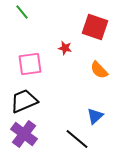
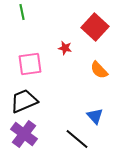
green line: rotated 28 degrees clockwise
red square: rotated 24 degrees clockwise
blue triangle: rotated 30 degrees counterclockwise
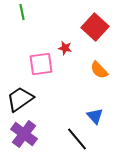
pink square: moved 11 px right
black trapezoid: moved 4 px left, 2 px up; rotated 12 degrees counterclockwise
black line: rotated 10 degrees clockwise
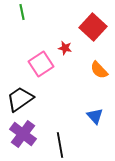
red square: moved 2 px left
pink square: rotated 25 degrees counterclockwise
purple cross: moved 1 px left
black line: moved 17 px left, 6 px down; rotated 30 degrees clockwise
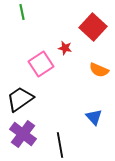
orange semicircle: rotated 24 degrees counterclockwise
blue triangle: moved 1 px left, 1 px down
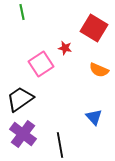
red square: moved 1 px right, 1 px down; rotated 12 degrees counterclockwise
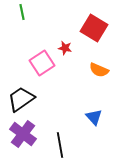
pink square: moved 1 px right, 1 px up
black trapezoid: moved 1 px right
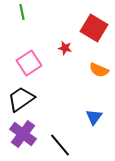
pink square: moved 13 px left
blue triangle: rotated 18 degrees clockwise
black line: rotated 30 degrees counterclockwise
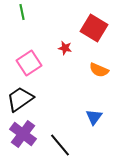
black trapezoid: moved 1 px left
